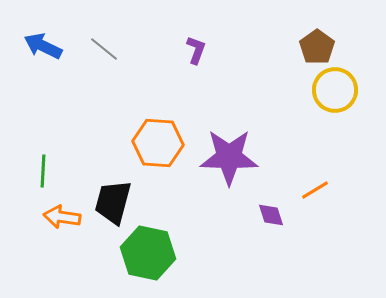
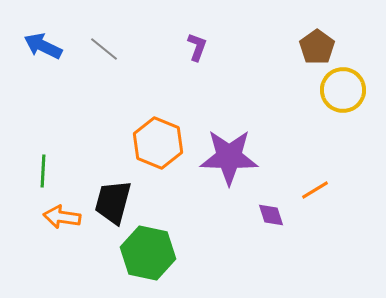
purple L-shape: moved 1 px right, 3 px up
yellow circle: moved 8 px right
orange hexagon: rotated 18 degrees clockwise
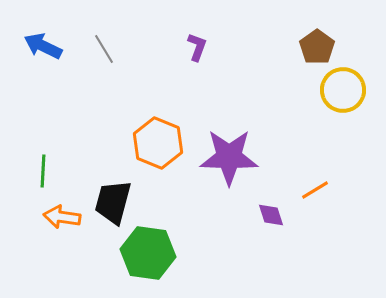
gray line: rotated 20 degrees clockwise
green hexagon: rotated 4 degrees counterclockwise
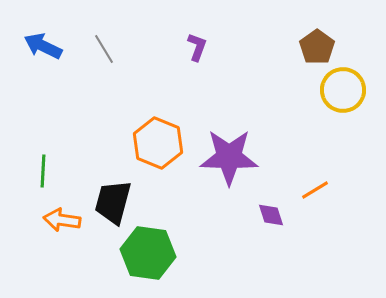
orange arrow: moved 3 px down
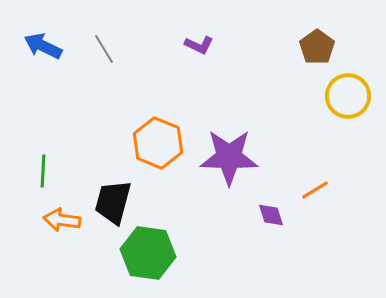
purple L-shape: moved 2 px right, 2 px up; rotated 96 degrees clockwise
yellow circle: moved 5 px right, 6 px down
